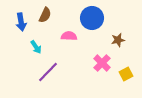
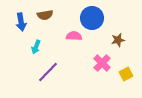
brown semicircle: rotated 56 degrees clockwise
pink semicircle: moved 5 px right
cyan arrow: rotated 56 degrees clockwise
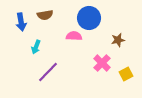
blue circle: moved 3 px left
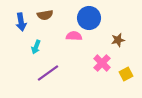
purple line: moved 1 px down; rotated 10 degrees clockwise
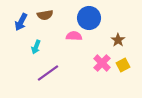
blue arrow: rotated 36 degrees clockwise
brown star: rotated 24 degrees counterclockwise
yellow square: moved 3 px left, 9 px up
